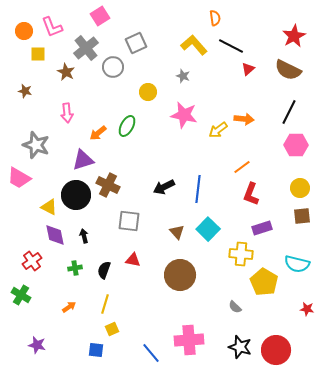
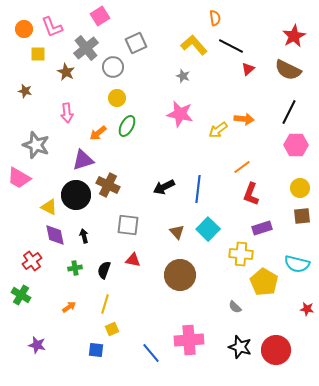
orange circle at (24, 31): moved 2 px up
yellow circle at (148, 92): moved 31 px left, 6 px down
pink star at (184, 115): moved 4 px left, 1 px up
gray square at (129, 221): moved 1 px left, 4 px down
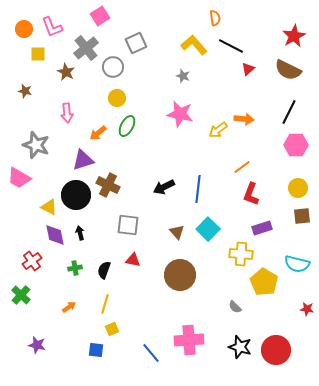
yellow circle at (300, 188): moved 2 px left
black arrow at (84, 236): moved 4 px left, 3 px up
green cross at (21, 295): rotated 12 degrees clockwise
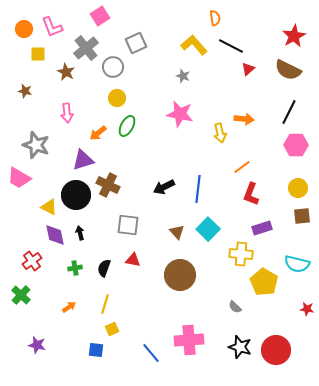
yellow arrow at (218, 130): moved 2 px right, 3 px down; rotated 66 degrees counterclockwise
black semicircle at (104, 270): moved 2 px up
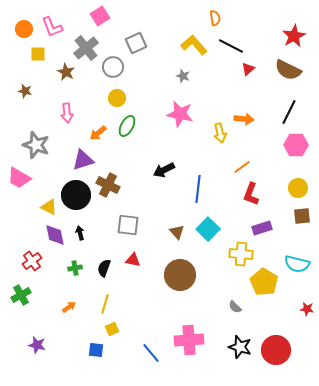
black arrow at (164, 187): moved 17 px up
green cross at (21, 295): rotated 18 degrees clockwise
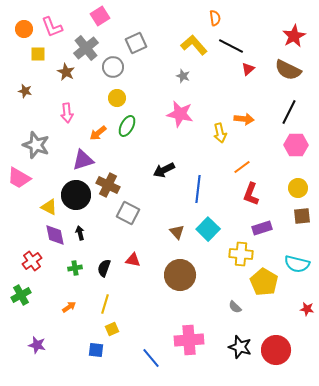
gray square at (128, 225): moved 12 px up; rotated 20 degrees clockwise
blue line at (151, 353): moved 5 px down
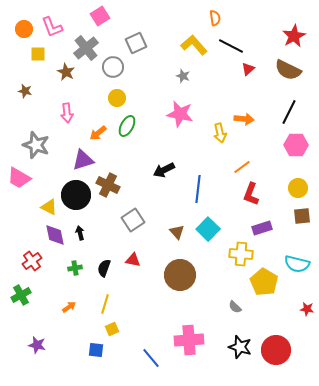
gray square at (128, 213): moved 5 px right, 7 px down; rotated 30 degrees clockwise
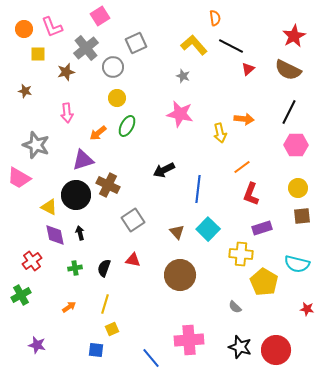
brown star at (66, 72): rotated 30 degrees clockwise
